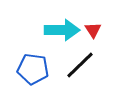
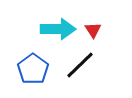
cyan arrow: moved 4 px left, 1 px up
blue pentagon: rotated 28 degrees clockwise
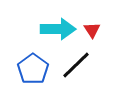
red triangle: moved 1 px left
black line: moved 4 px left
